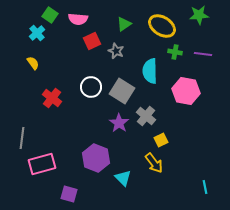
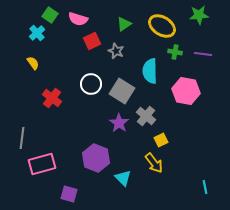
pink semicircle: rotated 12 degrees clockwise
white circle: moved 3 px up
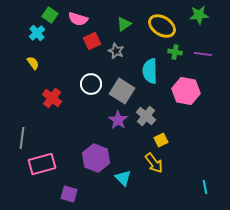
purple star: moved 1 px left, 3 px up
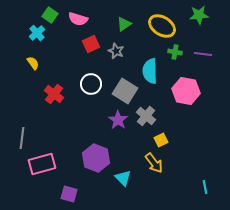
red square: moved 1 px left, 3 px down
gray square: moved 3 px right
red cross: moved 2 px right, 4 px up
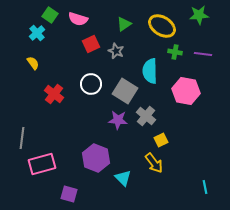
purple star: rotated 30 degrees counterclockwise
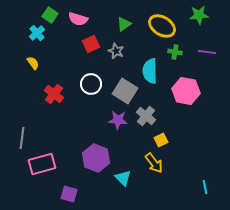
purple line: moved 4 px right, 2 px up
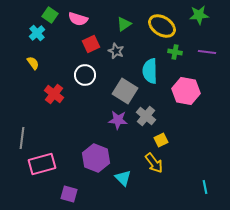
white circle: moved 6 px left, 9 px up
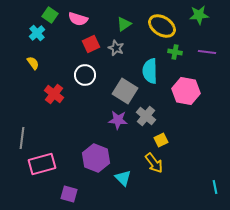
gray star: moved 3 px up
cyan line: moved 10 px right
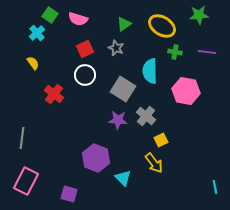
red square: moved 6 px left, 5 px down
gray square: moved 2 px left, 2 px up
pink rectangle: moved 16 px left, 17 px down; rotated 48 degrees counterclockwise
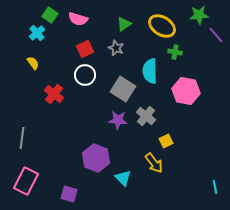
purple line: moved 9 px right, 17 px up; rotated 42 degrees clockwise
yellow square: moved 5 px right, 1 px down
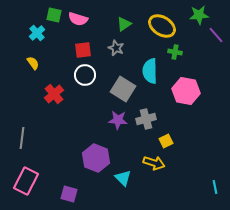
green square: moved 4 px right; rotated 21 degrees counterclockwise
red square: moved 2 px left, 1 px down; rotated 18 degrees clockwise
red cross: rotated 12 degrees clockwise
gray cross: moved 3 px down; rotated 36 degrees clockwise
yellow arrow: rotated 35 degrees counterclockwise
